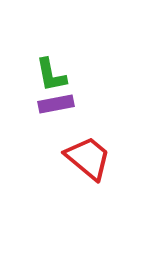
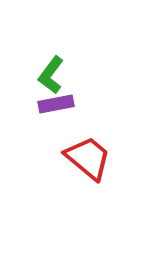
green L-shape: rotated 48 degrees clockwise
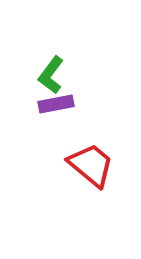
red trapezoid: moved 3 px right, 7 px down
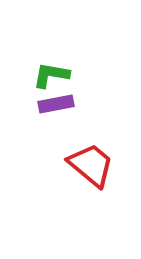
green L-shape: rotated 63 degrees clockwise
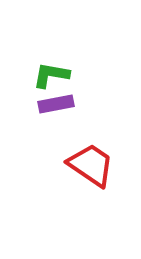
red trapezoid: rotated 6 degrees counterclockwise
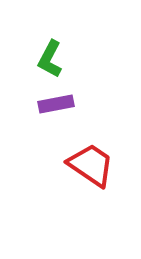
green L-shape: moved 1 px left, 16 px up; rotated 72 degrees counterclockwise
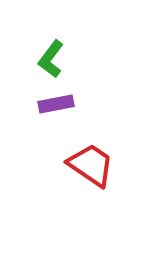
green L-shape: moved 1 px right; rotated 9 degrees clockwise
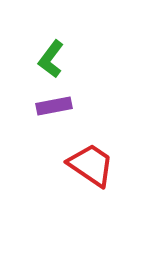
purple rectangle: moved 2 px left, 2 px down
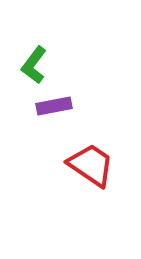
green L-shape: moved 17 px left, 6 px down
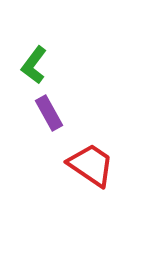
purple rectangle: moved 5 px left, 7 px down; rotated 72 degrees clockwise
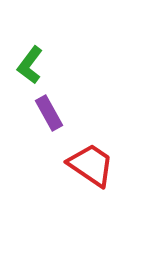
green L-shape: moved 4 px left
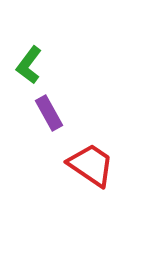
green L-shape: moved 1 px left
